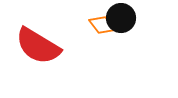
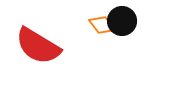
black circle: moved 1 px right, 3 px down
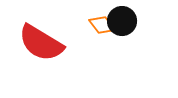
red semicircle: moved 3 px right, 3 px up
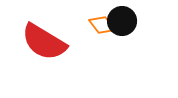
red semicircle: moved 3 px right, 1 px up
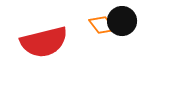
red semicircle: rotated 45 degrees counterclockwise
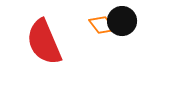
red semicircle: rotated 81 degrees clockwise
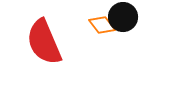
black circle: moved 1 px right, 4 px up
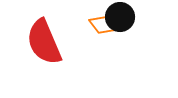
black circle: moved 3 px left
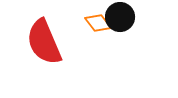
orange diamond: moved 4 px left, 2 px up
